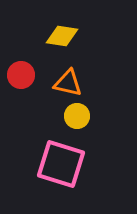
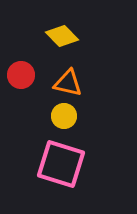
yellow diamond: rotated 36 degrees clockwise
yellow circle: moved 13 px left
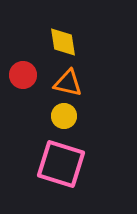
yellow diamond: moved 1 px right, 6 px down; rotated 36 degrees clockwise
red circle: moved 2 px right
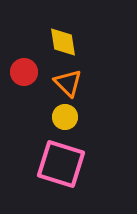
red circle: moved 1 px right, 3 px up
orange triangle: rotated 32 degrees clockwise
yellow circle: moved 1 px right, 1 px down
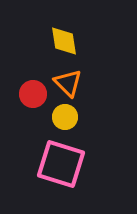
yellow diamond: moved 1 px right, 1 px up
red circle: moved 9 px right, 22 px down
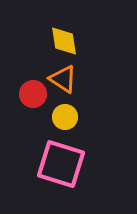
orange triangle: moved 5 px left, 4 px up; rotated 12 degrees counterclockwise
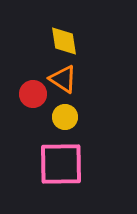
pink square: rotated 18 degrees counterclockwise
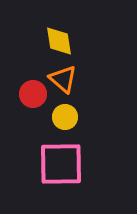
yellow diamond: moved 5 px left
orange triangle: rotated 8 degrees clockwise
